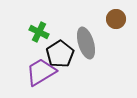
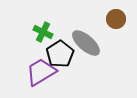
green cross: moved 4 px right
gray ellipse: rotated 32 degrees counterclockwise
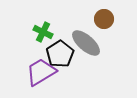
brown circle: moved 12 px left
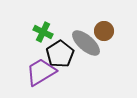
brown circle: moved 12 px down
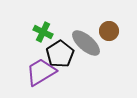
brown circle: moved 5 px right
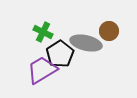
gray ellipse: rotated 28 degrees counterclockwise
purple trapezoid: moved 1 px right, 2 px up
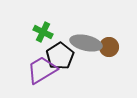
brown circle: moved 16 px down
black pentagon: moved 2 px down
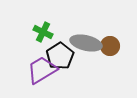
brown circle: moved 1 px right, 1 px up
